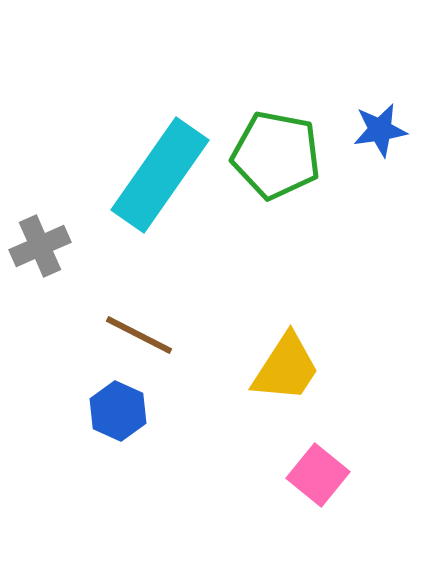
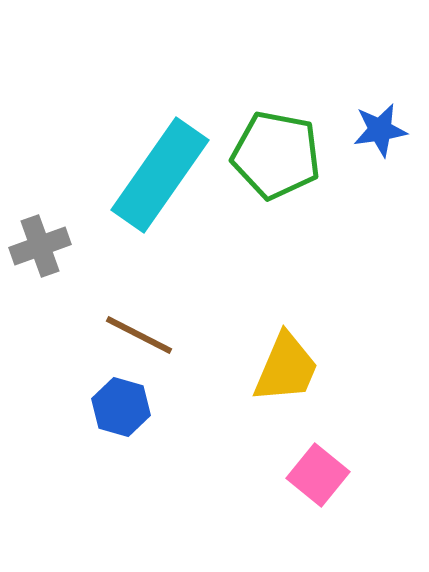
gray cross: rotated 4 degrees clockwise
yellow trapezoid: rotated 10 degrees counterclockwise
blue hexagon: moved 3 px right, 4 px up; rotated 8 degrees counterclockwise
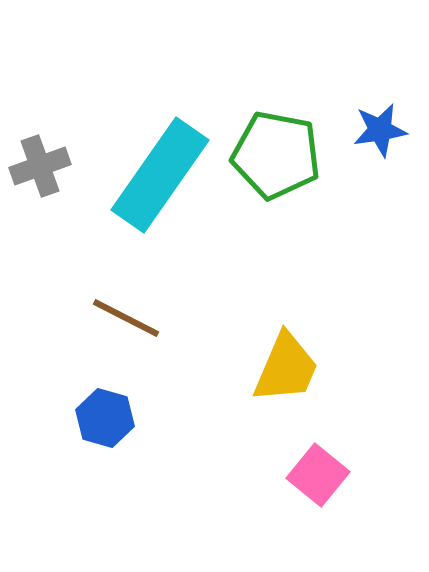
gray cross: moved 80 px up
brown line: moved 13 px left, 17 px up
blue hexagon: moved 16 px left, 11 px down
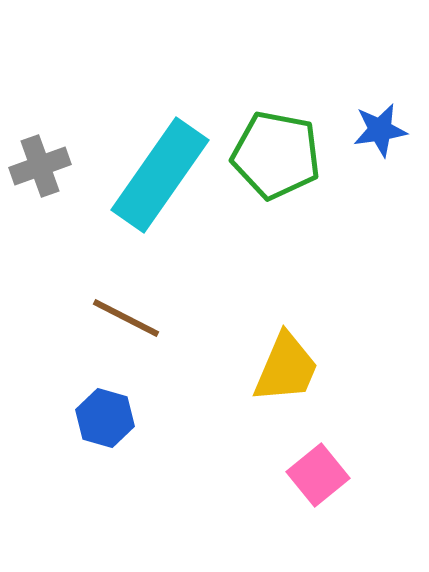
pink square: rotated 12 degrees clockwise
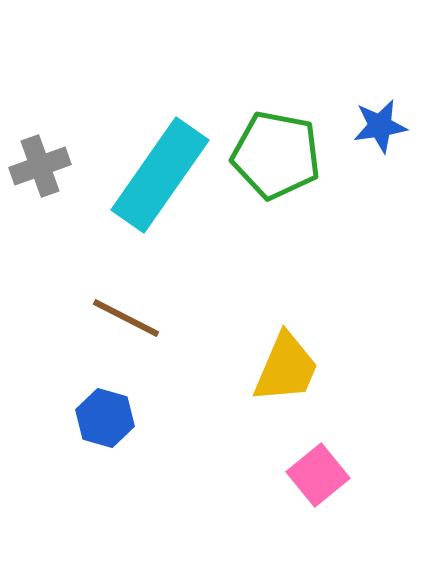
blue star: moved 4 px up
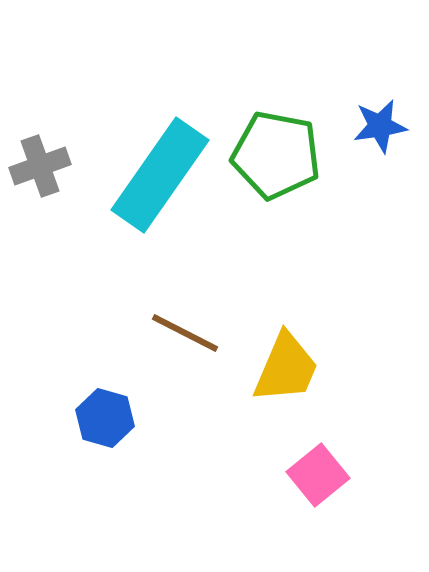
brown line: moved 59 px right, 15 px down
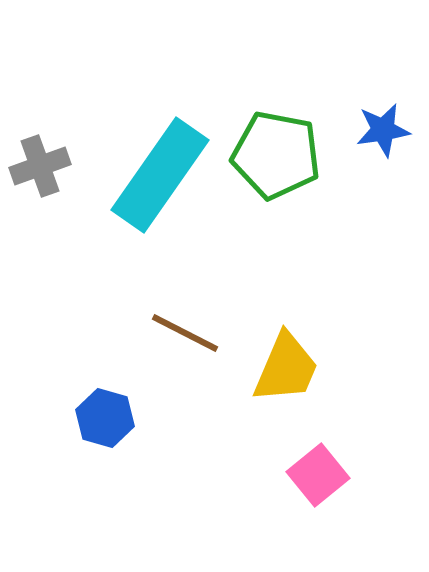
blue star: moved 3 px right, 4 px down
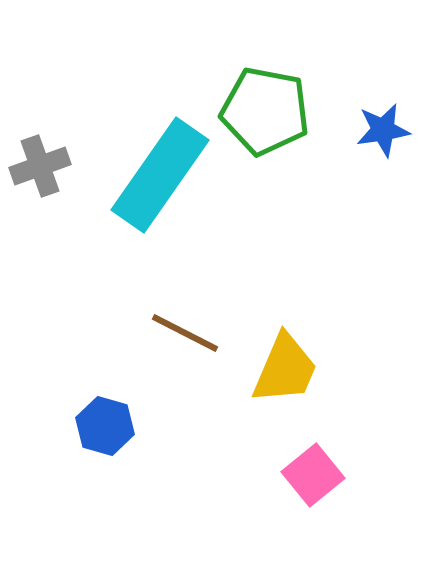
green pentagon: moved 11 px left, 44 px up
yellow trapezoid: moved 1 px left, 1 px down
blue hexagon: moved 8 px down
pink square: moved 5 px left
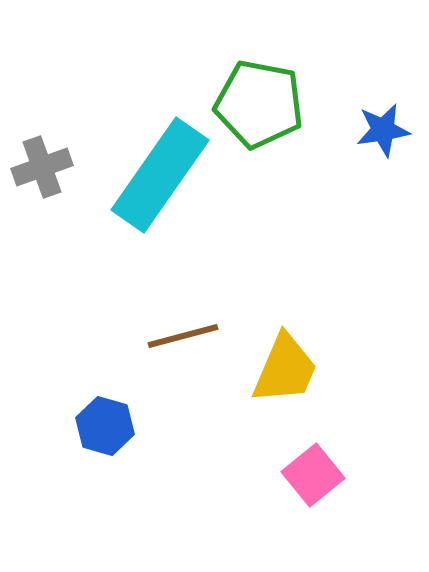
green pentagon: moved 6 px left, 7 px up
gray cross: moved 2 px right, 1 px down
brown line: moved 2 px left, 3 px down; rotated 42 degrees counterclockwise
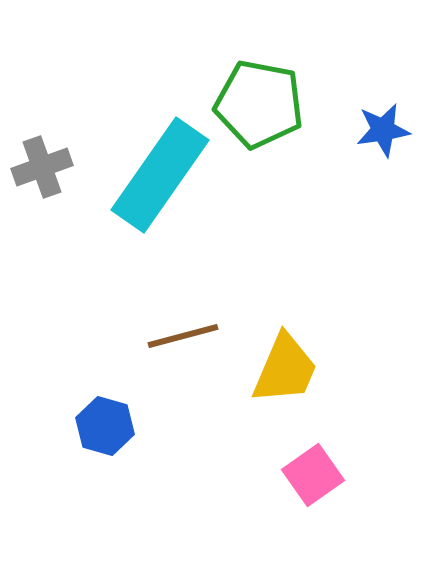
pink square: rotated 4 degrees clockwise
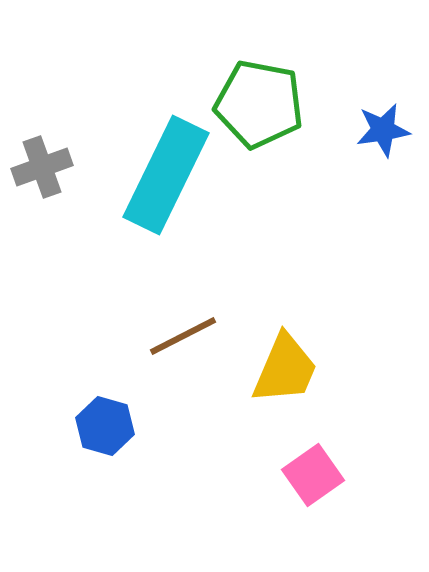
cyan rectangle: moved 6 px right; rotated 9 degrees counterclockwise
brown line: rotated 12 degrees counterclockwise
